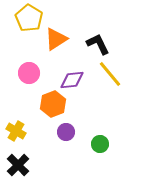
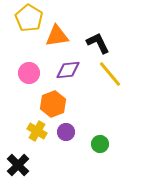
orange triangle: moved 1 px right, 3 px up; rotated 25 degrees clockwise
black L-shape: moved 1 px up
purple diamond: moved 4 px left, 10 px up
yellow cross: moved 21 px right
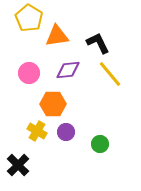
orange hexagon: rotated 20 degrees clockwise
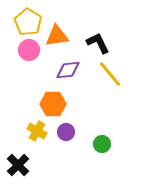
yellow pentagon: moved 1 px left, 4 px down
pink circle: moved 23 px up
green circle: moved 2 px right
